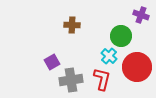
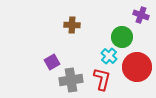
green circle: moved 1 px right, 1 px down
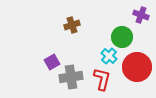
brown cross: rotated 21 degrees counterclockwise
gray cross: moved 3 px up
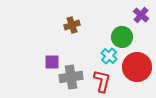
purple cross: rotated 21 degrees clockwise
purple square: rotated 28 degrees clockwise
red L-shape: moved 2 px down
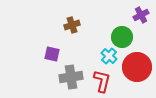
purple cross: rotated 21 degrees clockwise
purple square: moved 8 px up; rotated 14 degrees clockwise
